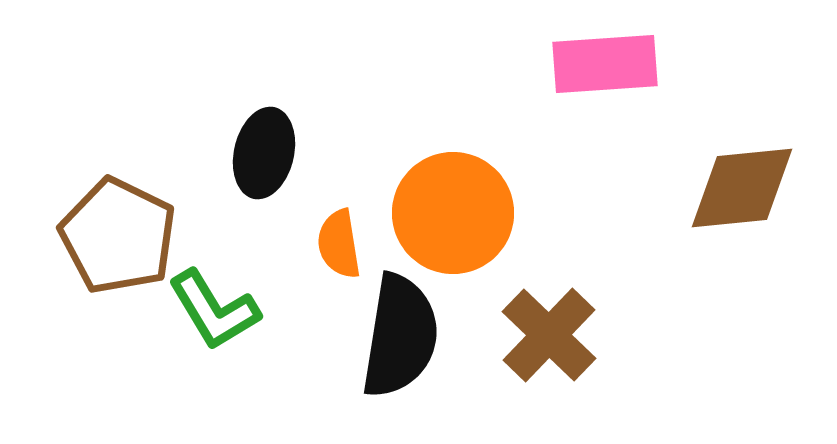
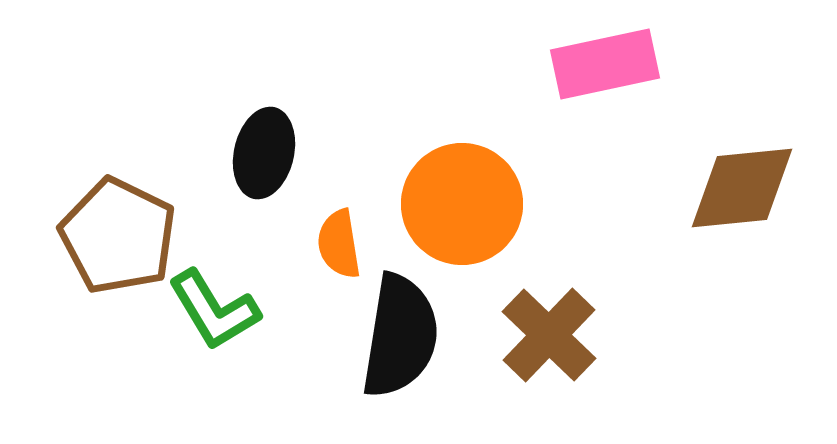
pink rectangle: rotated 8 degrees counterclockwise
orange circle: moved 9 px right, 9 px up
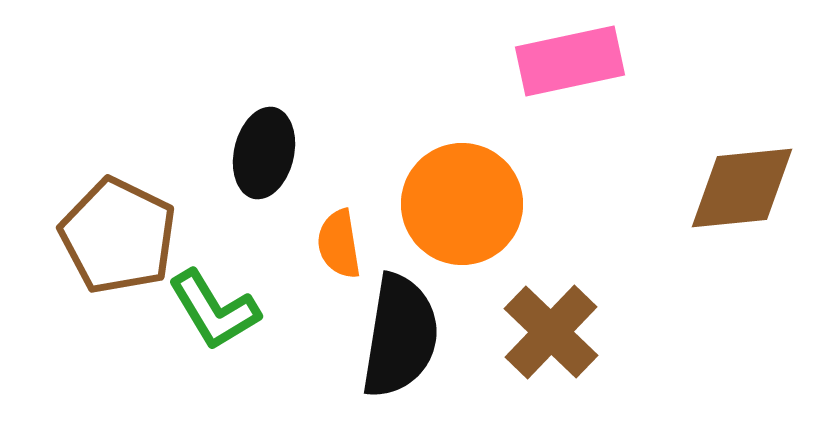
pink rectangle: moved 35 px left, 3 px up
brown cross: moved 2 px right, 3 px up
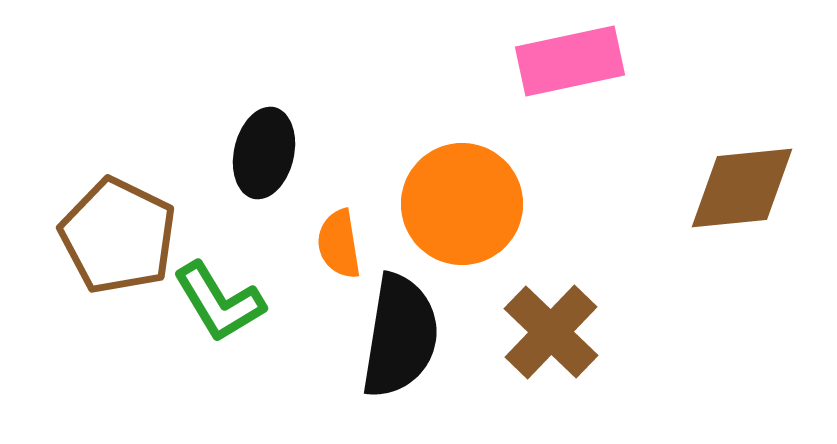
green L-shape: moved 5 px right, 8 px up
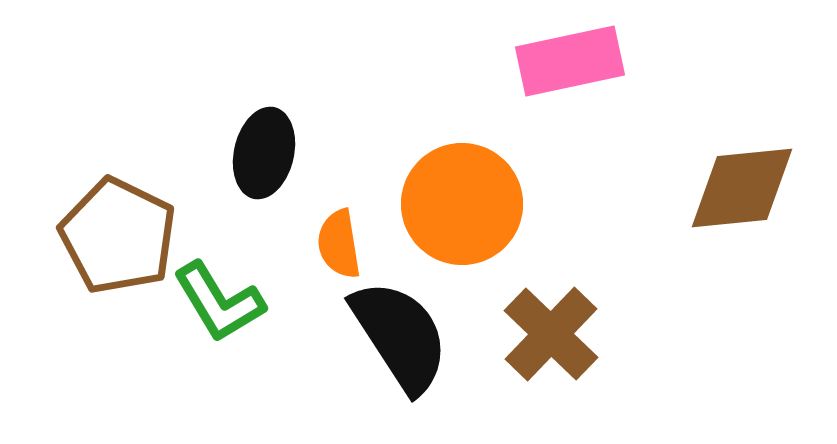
brown cross: moved 2 px down
black semicircle: rotated 42 degrees counterclockwise
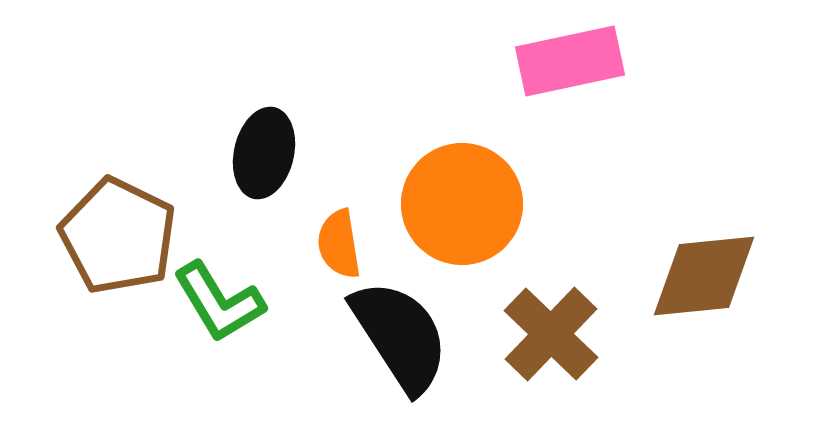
brown diamond: moved 38 px left, 88 px down
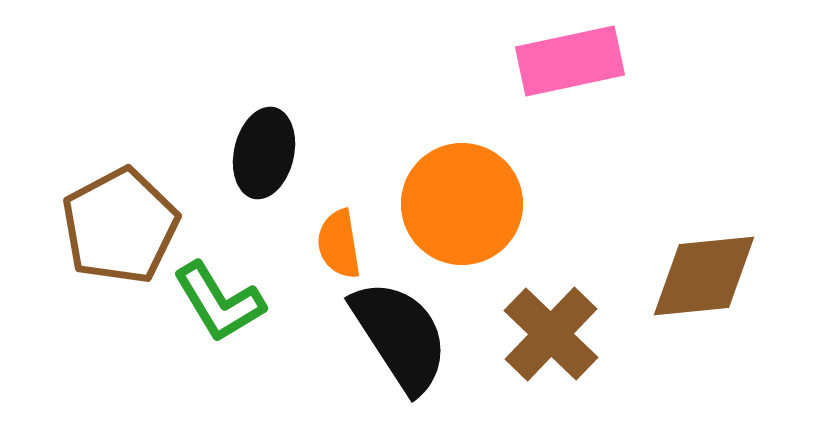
brown pentagon: moved 2 px right, 10 px up; rotated 18 degrees clockwise
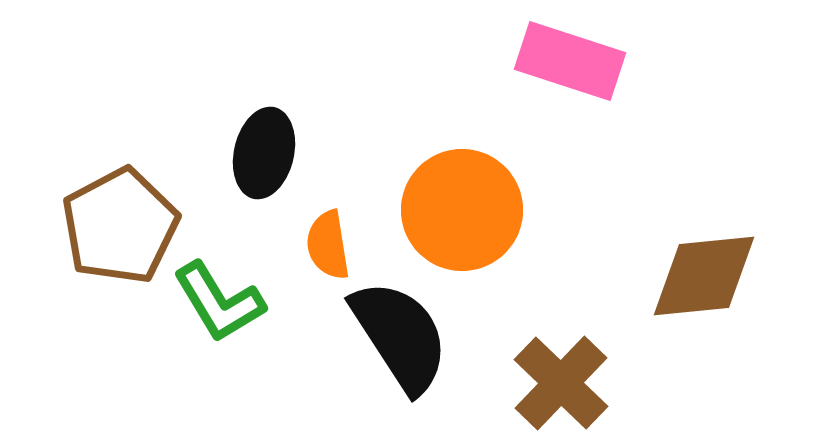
pink rectangle: rotated 30 degrees clockwise
orange circle: moved 6 px down
orange semicircle: moved 11 px left, 1 px down
brown cross: moved 10 px right, 49 px down
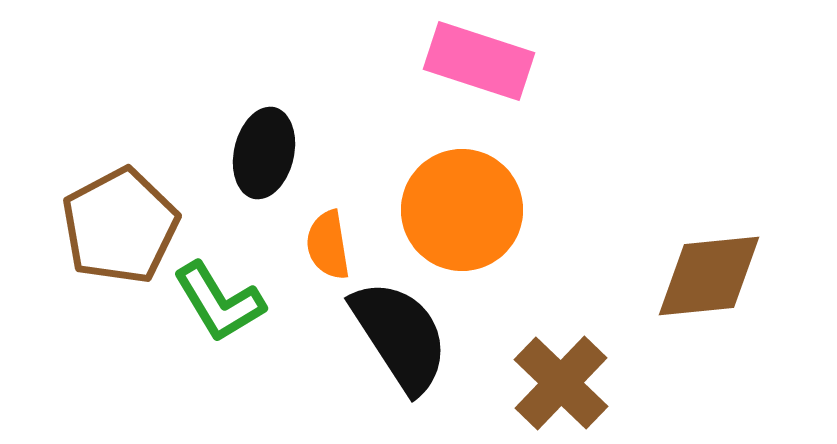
pink rectangle: moved 91 px left
brown diamond: moved 5 px right
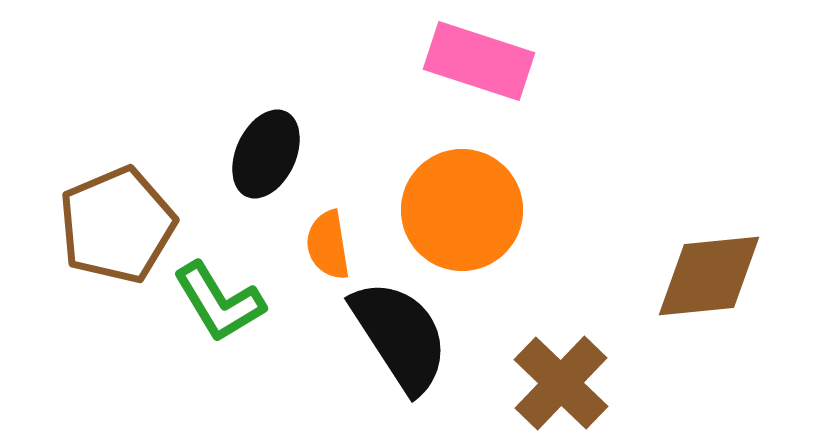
black ellipse: moved 2 px right, 1 px down; rotated 12 degrees clockwise
brown pentagon: moved 3 px left, 1 px up; rotated 5 degrees clockwise
